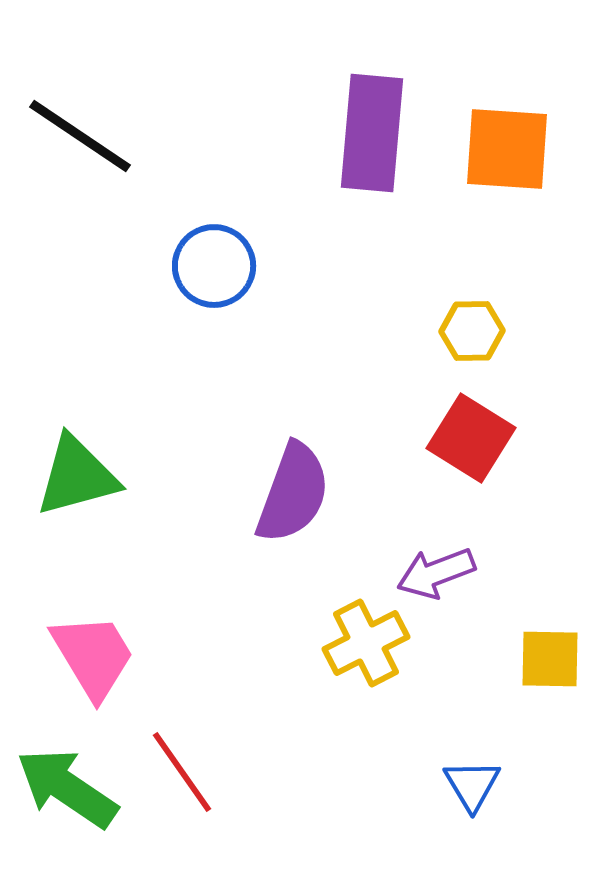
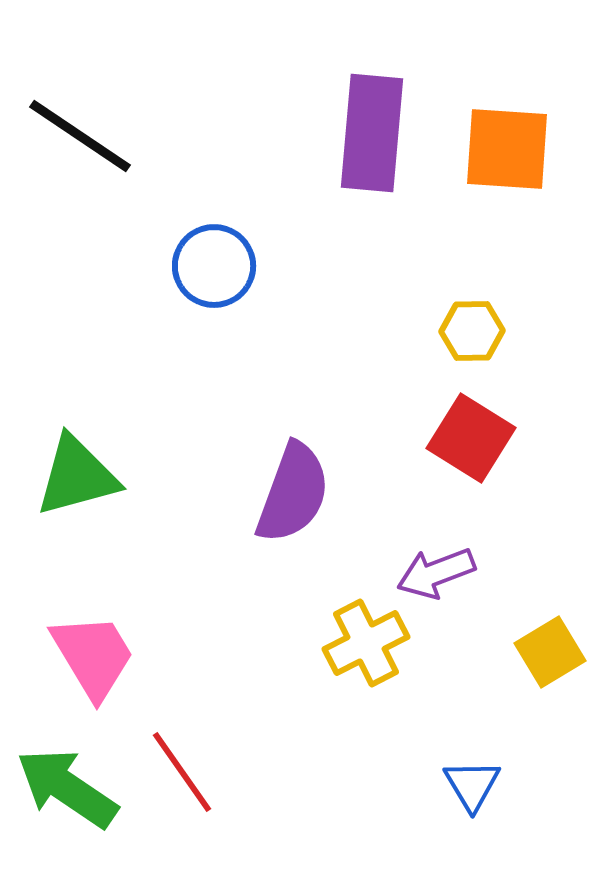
yellow square: moved 7 px up; rotated 32 degrees counterclockwise
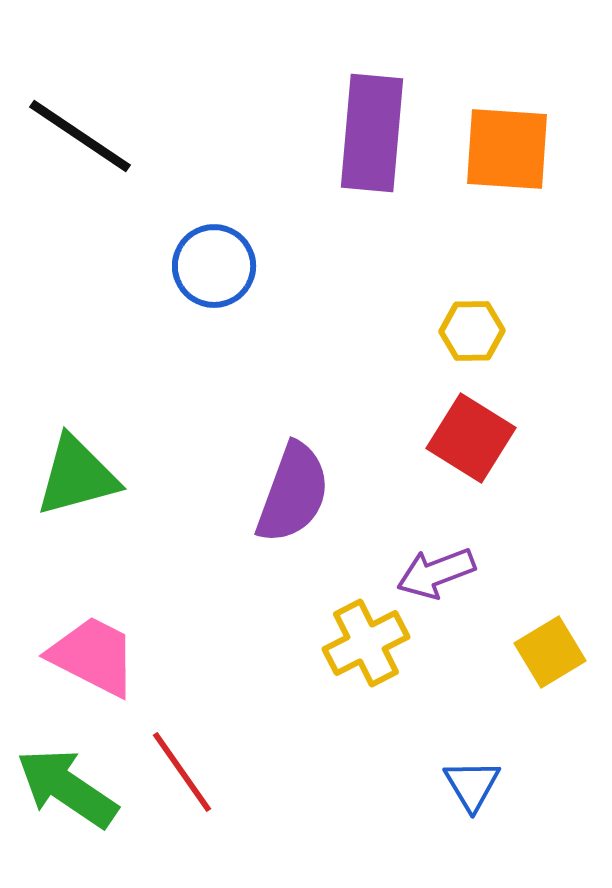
pink trapezoid: rotated 32 degrees counterclockwise
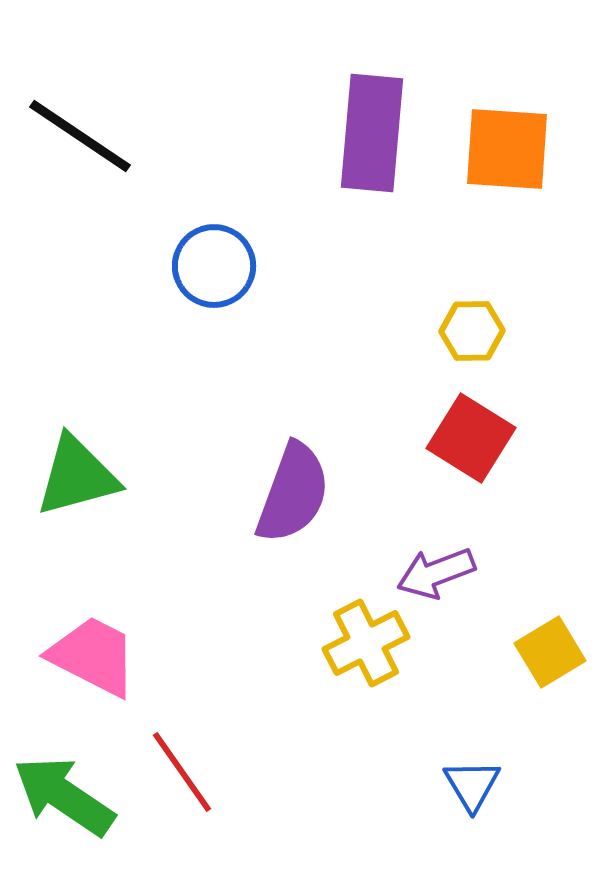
green arrow: moved 3 px left, 8 px down
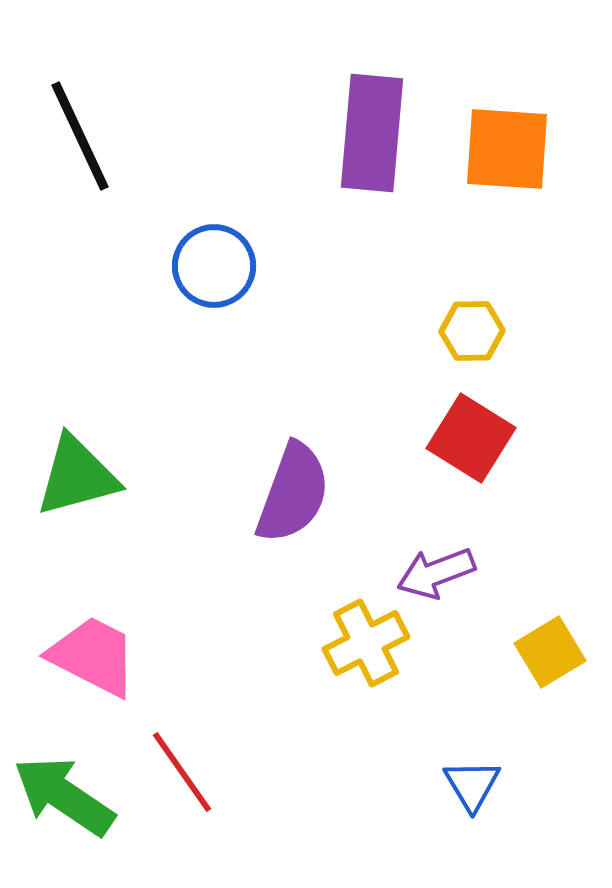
black line: rotated 31 degrees clockwise
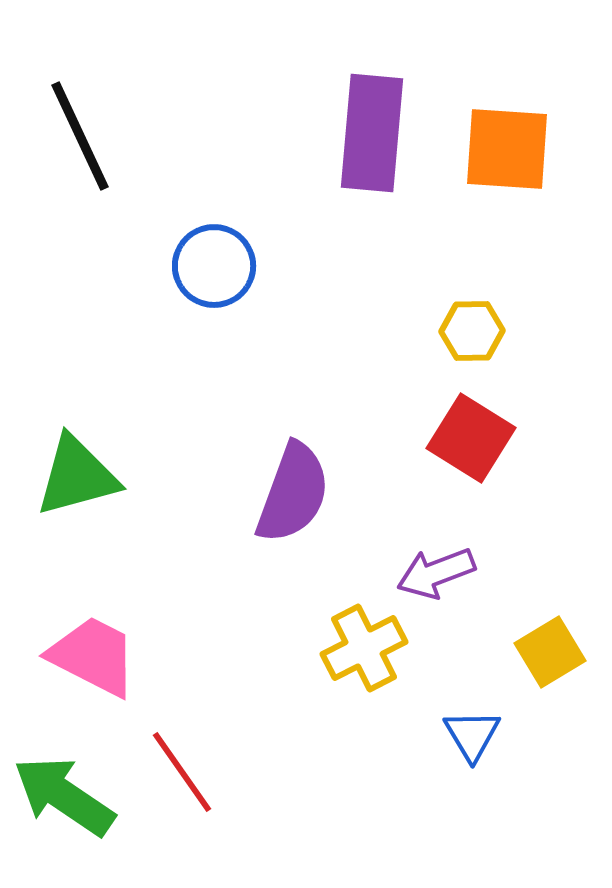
yellow cross: moved 2 px left, 5 px down
blue triangle: moved 50 px up
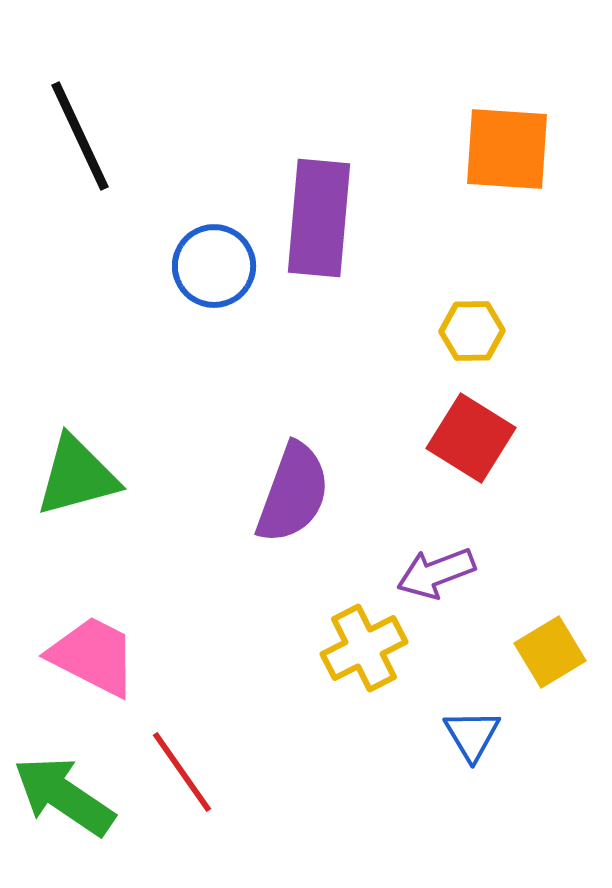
purple rectangle: moved 53 px left, 85 px down
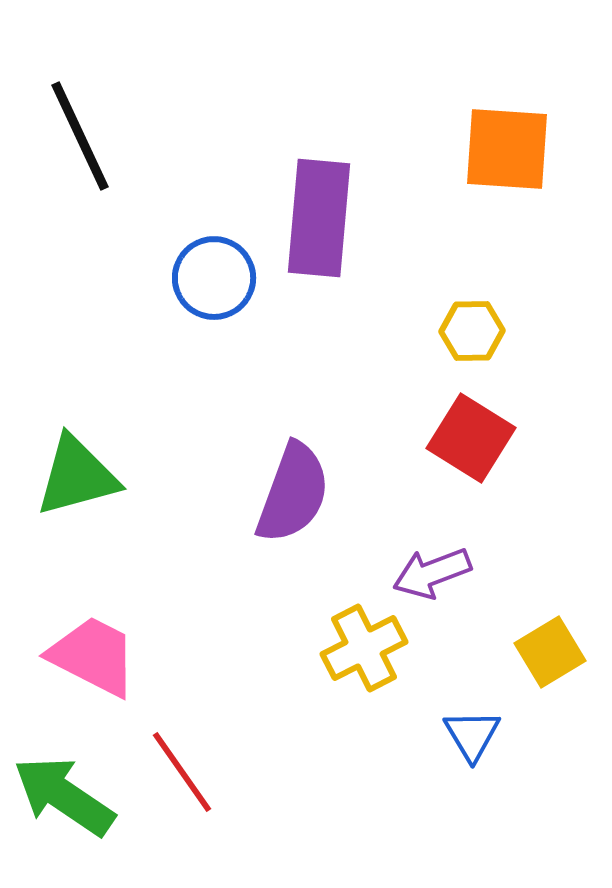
blue circle: moved 12 px down
purple arrow: moved 4 px left
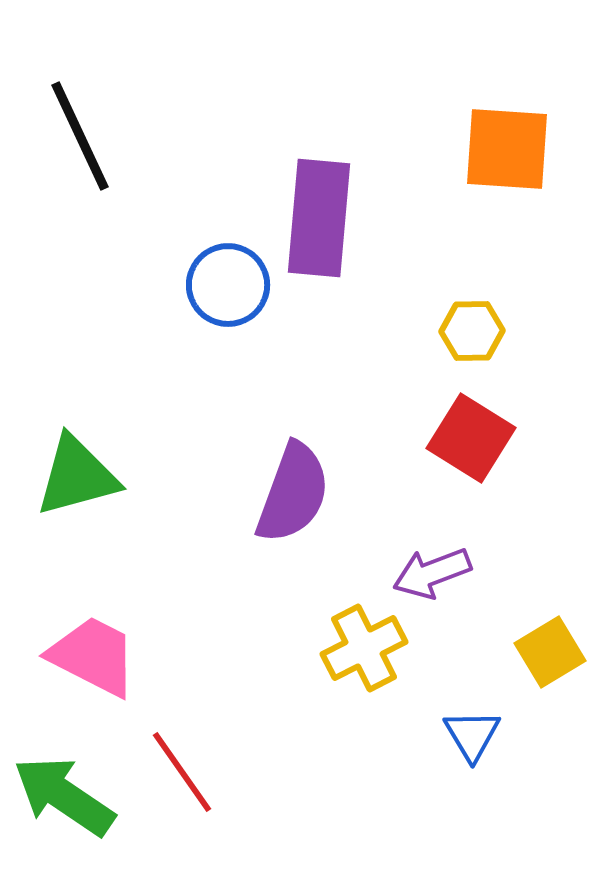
blue circle: moved 14 px right, 7 px down
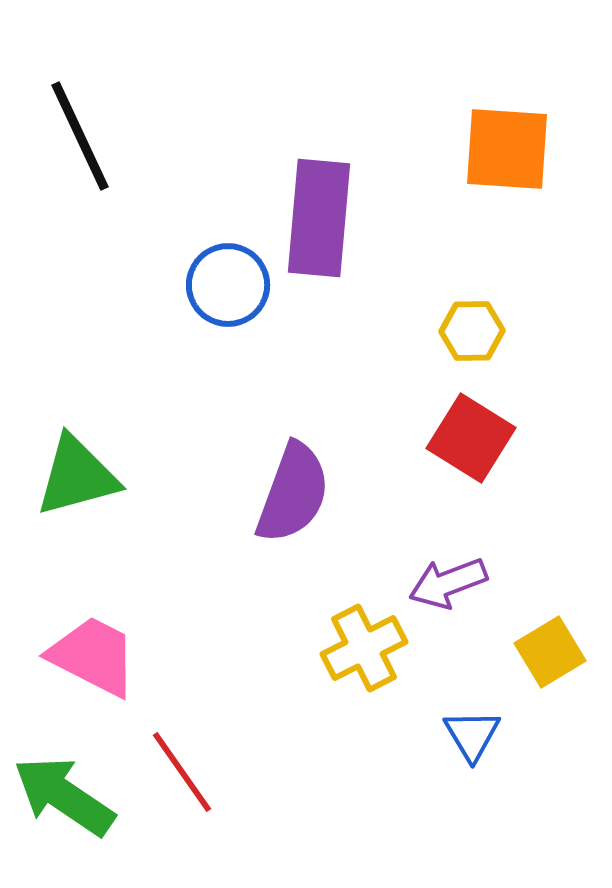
purple arrow: moved 16 px right, 10 px down
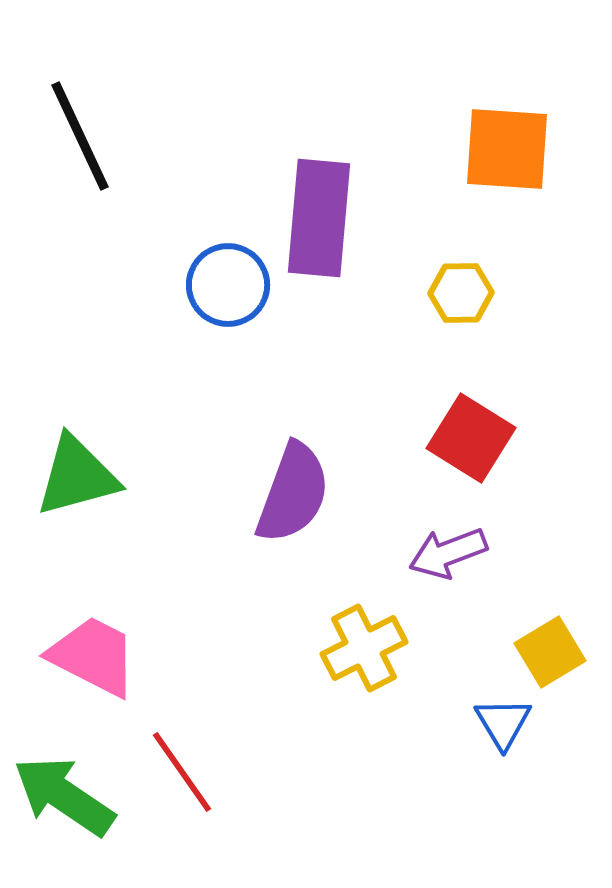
yellow hexagon: moved 11 px left, 38 px up
purple arrow: moved 30 px up
blue triangle: moved 31 px right, 12 px up
